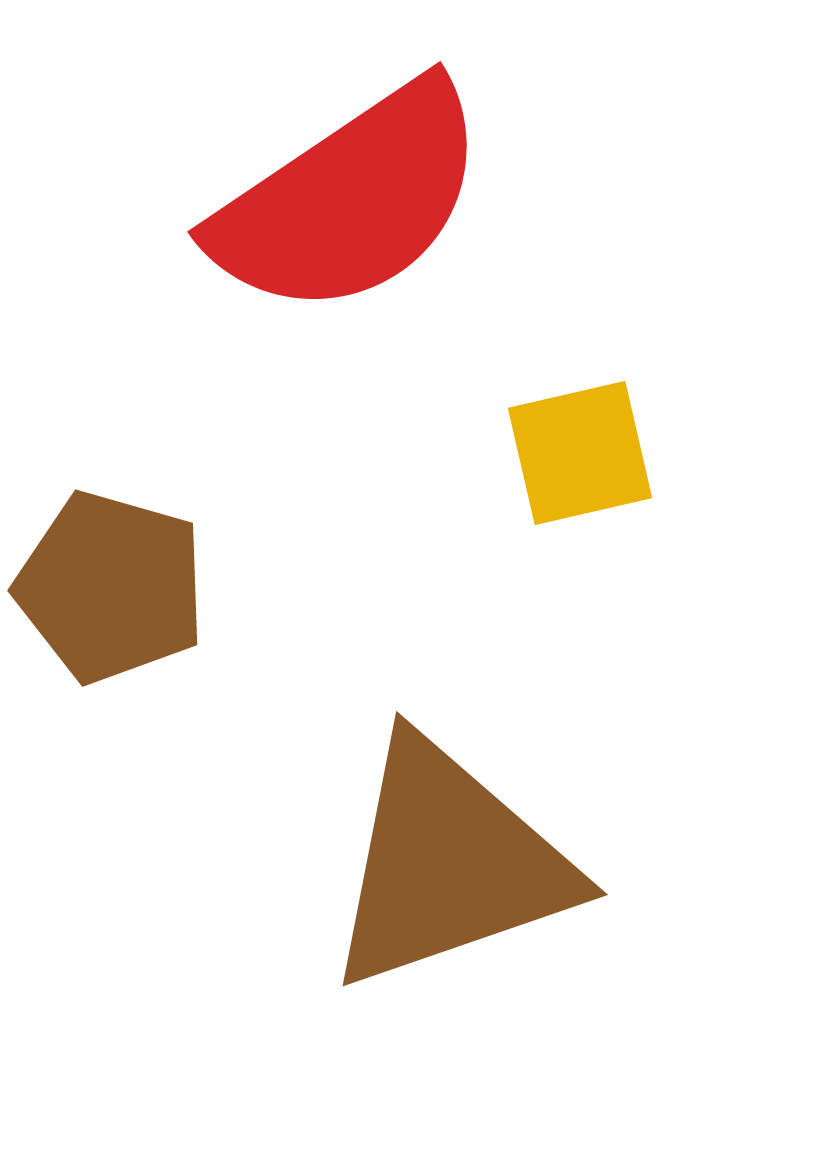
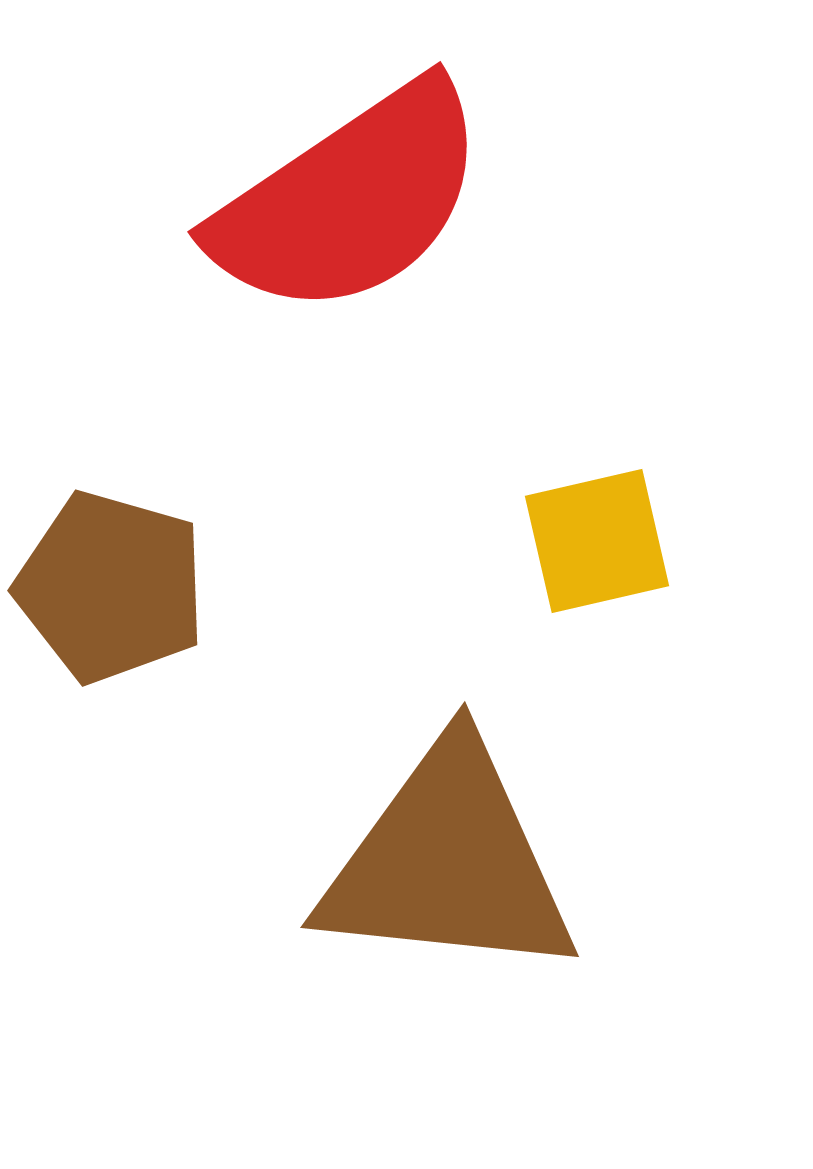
yellow square: moved 17 px right, 88 px down
brown triangle: moved 1 px left, 2 px up; rotated 25 degrees clockwise
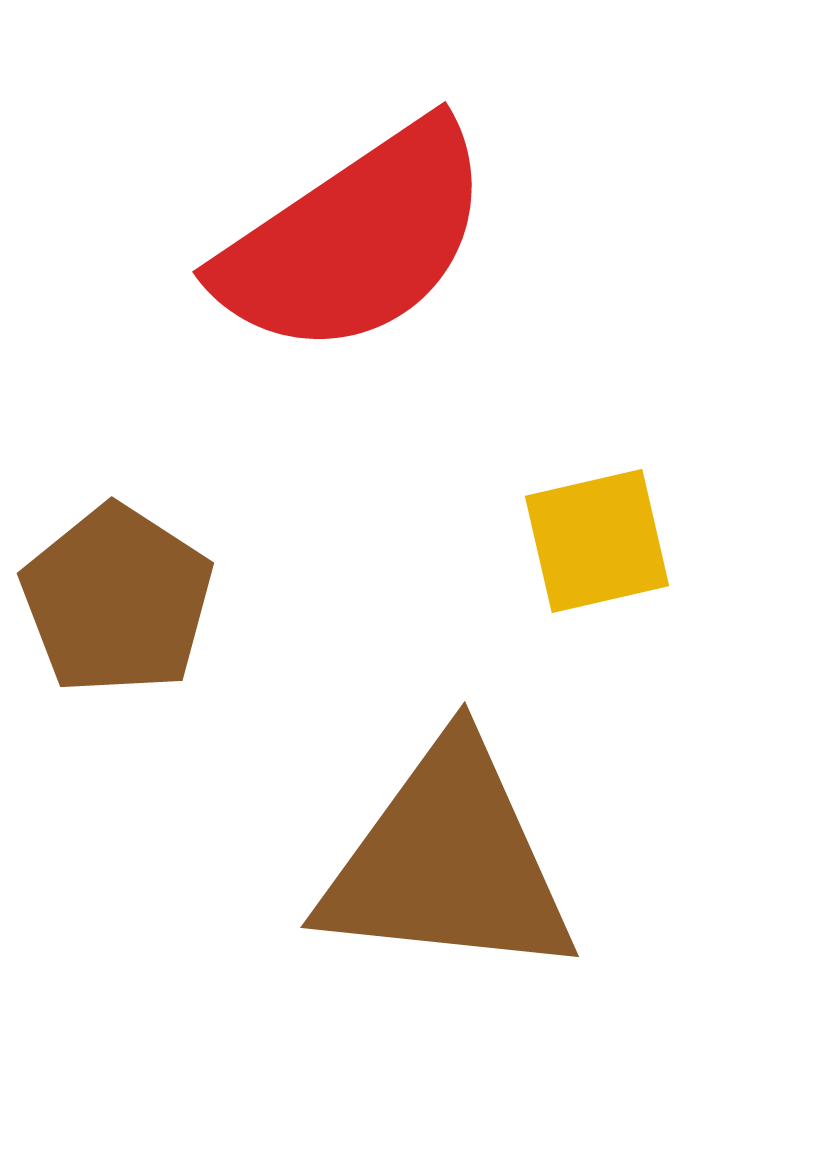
red semicircle: moved 5 px right, 40 px down
brown pentagon: moved 6 px right, 13 px down; rotated 17 degrees clockwise
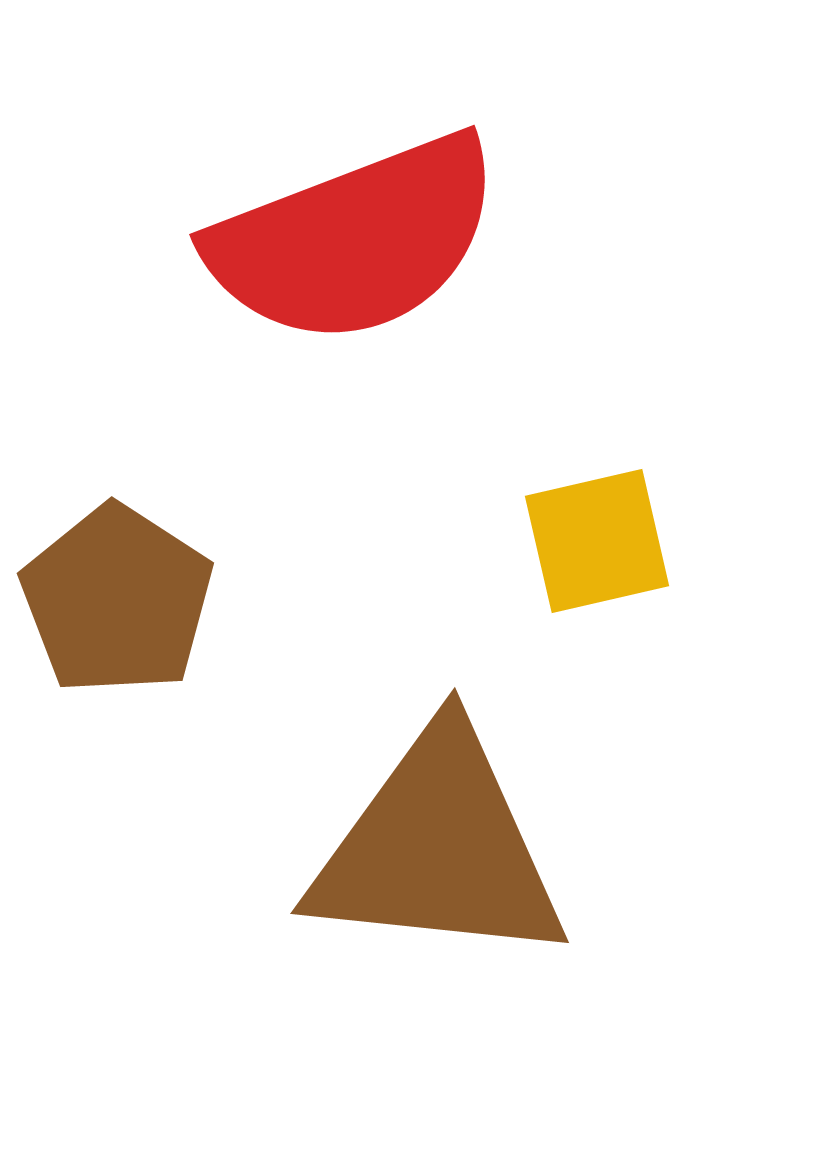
red semicircle: rotated 13 degrees clockwise
brown triangle: moved 10 px left, 14 px up
